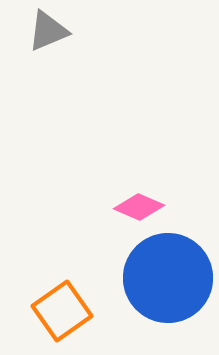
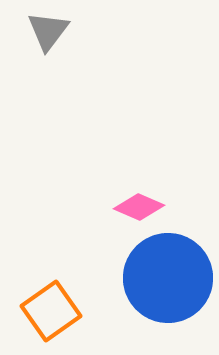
gray triangle: rotated 30 degrees counterclockwise
orange square: moved 11 px left
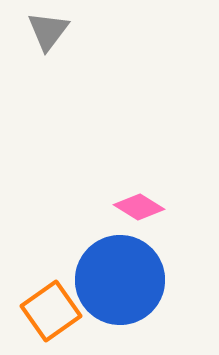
pink diamond: rotated 9 degrees clockwise
blue circle: moved 48 px left, 2 px down
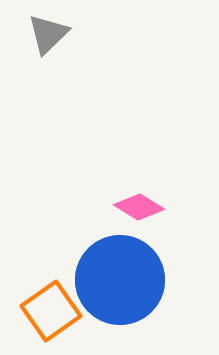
gray triangle: moved 3 px down; rotated 9 degrees clockwise
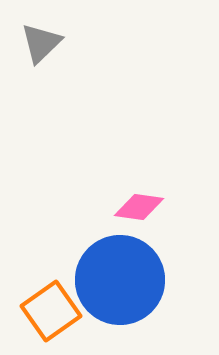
gray triangle: moved 7 px left, 9 px down
pink diamond: rotated 24 degrees counterclockwise
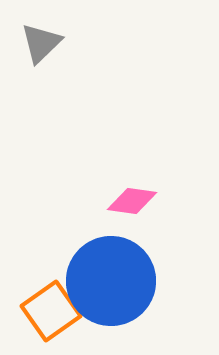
pink diamond: moved 7 px left, 6 px up
blue circle: moved 9 px left, 1 px down
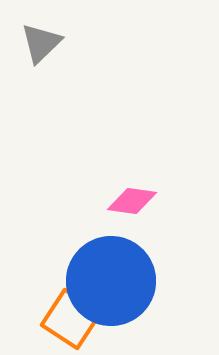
orange square: moved 20 px right, 8 px down; rotated 22 degrees counterclockwise
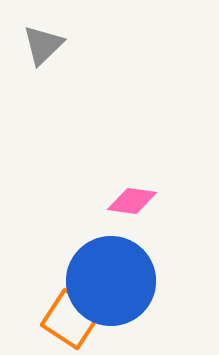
gray triangle: moved 2 px right, 2 px down
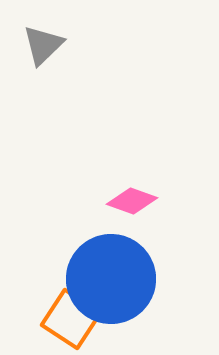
pink diamond: rotated 12 degrees clockwise
blue circle: moved 2 px up
